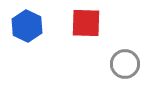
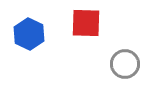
blue hexagon: moved 2 px right, 8 px down
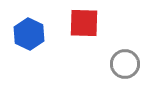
red square: moved 2 px left
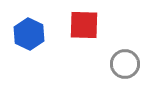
red square: moved 2 px down
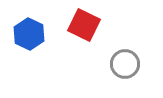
red square: rotated 24 degrees clockwise
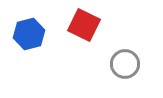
blue hexagon: rotated 20 degrees clockwise
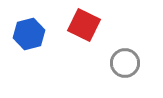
gray circle: moved 1 px up
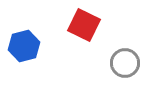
blue hexagon: moved 5 px left, 12 px down
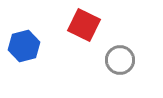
gray circle: moved 5 px left, 3 px up
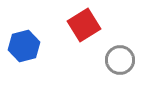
red square: rotated 32 degrees clockwise
